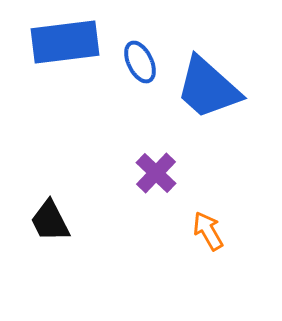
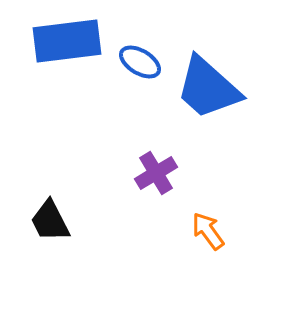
blue rectangle: moved 2 px right, 1 px up
blue ellipse: rotated 33 degrees counterclockwise
purple cross: rotated 15 degrees clockwise
orange arrow: rotated 6 degrees counterclockwise
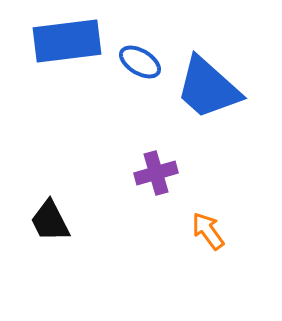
purple cross: rotated 15 degrees clockwise
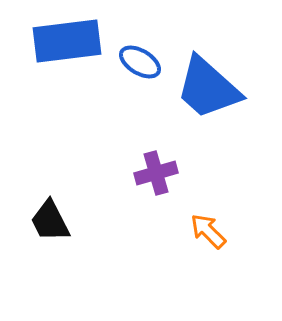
orange arrow: rotated 9 degrees counterclockwise
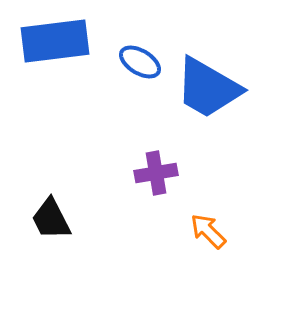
blue rectangle: moved 12 px left
blue trapezoid: rotated 12 degrees counterclockwise
purple cross: rotated 6 degrees clockwise
black trapezoid: moved 1 px right, 2 px up
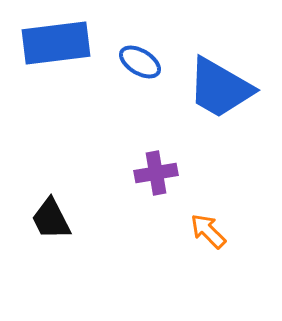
blue rectangle: moved 1 px right, 2 px down
blue trapezoid: moved 12 px right
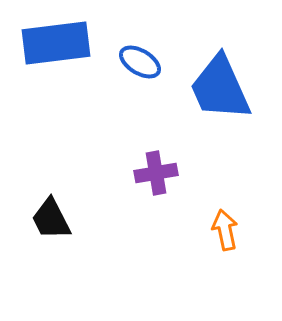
blue trapezoid: rotated 36 degrees clockwise
orange arrow: moved 17 px right, 1 px up; rotated 33 degrees clockwise
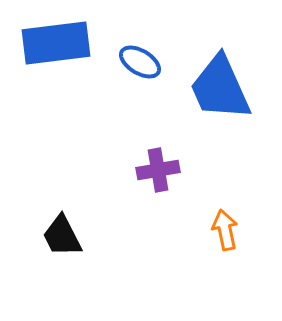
purple cross: moved 2 px right, 3 px up
black trapezoid: moved 11 px right, 17 px down
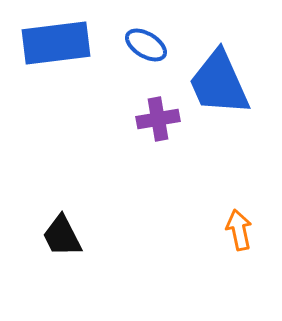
blue ellipse: moved 6 px right, 17 px up
blue trapezoid: moved 1 px left, 5 px up
purple cross: moved 51 px up
orange arrow: moved 14 px right
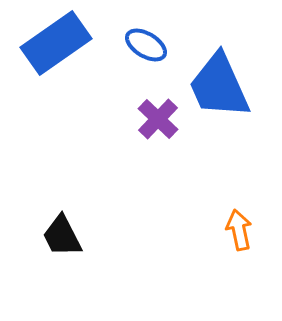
blue rectangle: rotated 28 degrees counterclockwise
blue trapezoid: moved 3 px down
purple cross: rotated 36 degrees counterclockwise
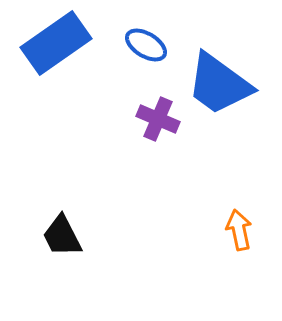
blue trapezoid: moved 2 px up; rotated 30 degrees counterclockwise
purple cross: rotated 21 degrees counterclockwise
